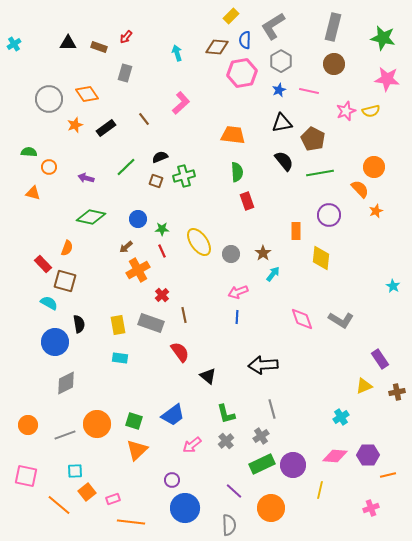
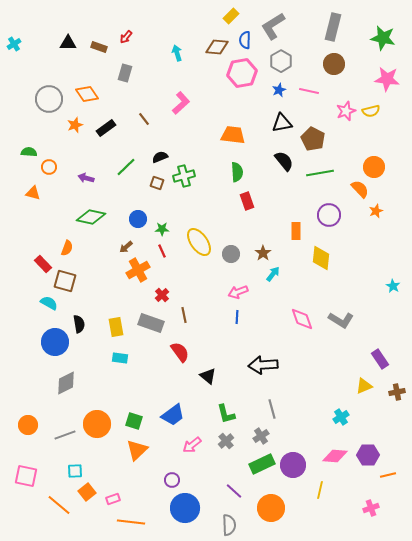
brown square at (156, 181): moved 1 px right, 2 px down
yellow rectangle at (118, 325): moved 2 px left, 2 px down
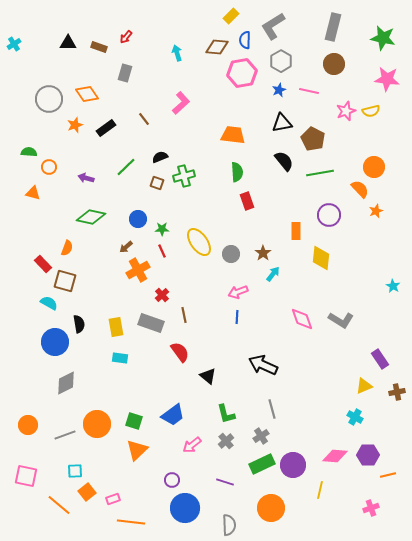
black arrow at (263, 365): rotated 28 degrees clockwise
cyan cross at (341, 417): moved 14 px right; rotated 28 degrees counterclockwise
purple line at (234, 491): moved 9 px left, 9 px up; rotated 24 degrees counterclockwise
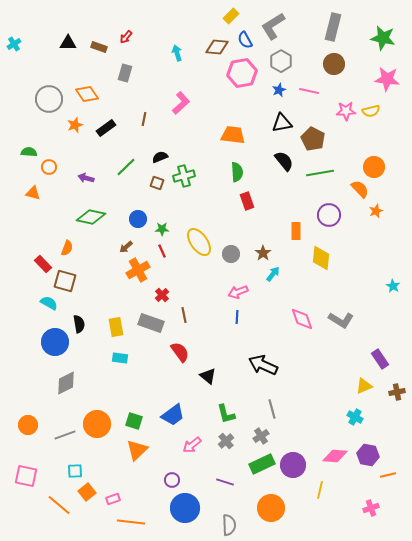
blue semicircle at (245, 40): rotated 30 degrees counterclockwise
pink star at (346, 111): rotated 18 degrees clockwise
brown line at (144, 119): rotated 48 degrees clockwise
purple hexagon at (368, 455): rotated 10 degrees clockwise
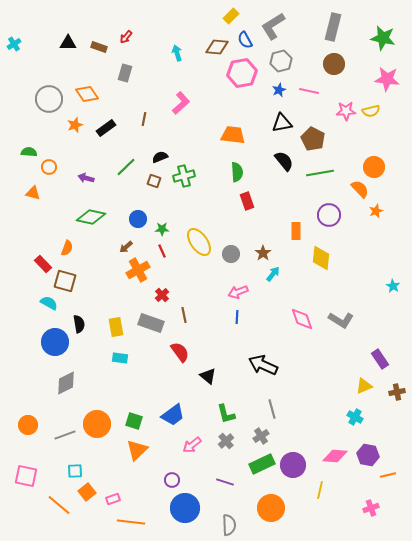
gray hexagon at (281, 61): rotated 15 degrees clockwise
brown square at (157, 183): moved 3 px left, 2 px up
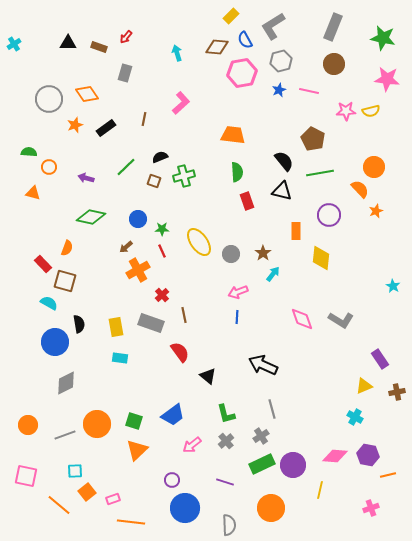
gray rectangle at (333, 27): rotated 8 degrees clockwise
black triangle at (282, 123): moved 68 px down; rotated 25 degrees clockwise
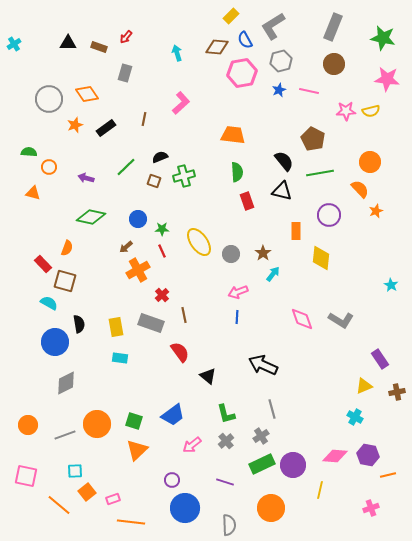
orange circle at (374, 167): moved 4 px left, 5 px up
cyan star at (393, 286): moved 2 px left, 1 px up
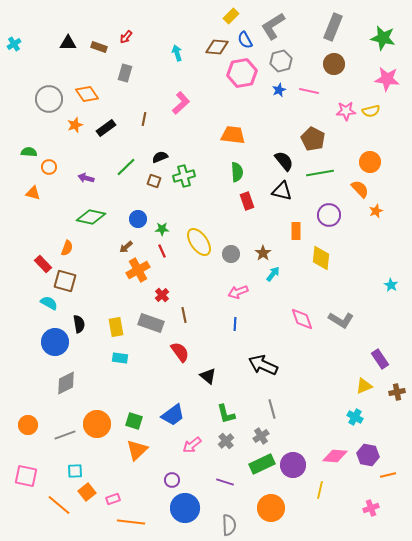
blue line at (237, 317): moved 2 px left, 7 px down
